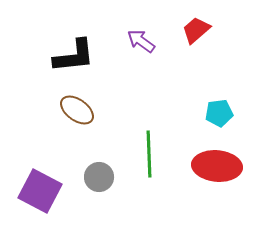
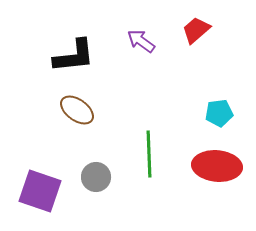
gray circle: moved 3 px left
purple square: rotated 9 degrees counterclockwise
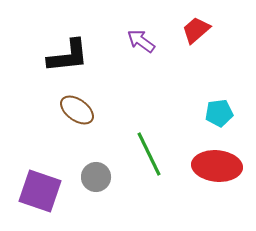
black L-shape: moved 6 px left
green line: rotated 24 degrees counterclockwise
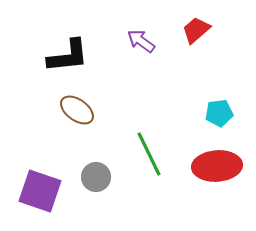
red ellipse: rotated 9 degrees counterclockwise
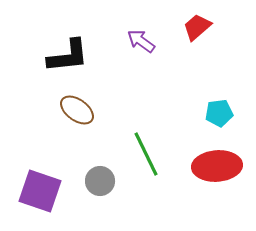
red trapezoid: moved 1 px right, 3 px up
green line: moved 3 px left
gray circle: moved 4 px right, 4 px down
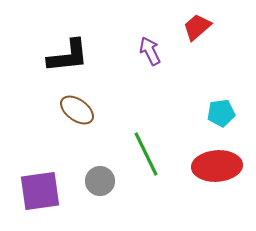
purple arrow: moved 9 px right, 10 px down; rotated 28 degrees clockwise
cyan pentagon: moved 2 px right
purple square: rotated 27 degrees counterclockwise
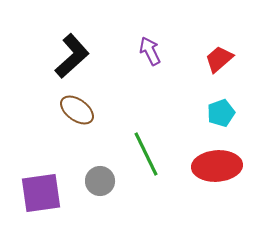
red trapezoid: moved 22 px right, 32 px down
black L-shape: moved 4 px right; rotated 36 degrees counterclockwise
cyan pentagon: rotated 12 degrees counterclockwise
purple square: moved 1 px right, 2 px down
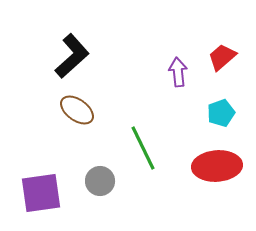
purple arrow: moved 28 px right, 21 px down; rotated 20 degrees clockwise
red trapezoid: moved 3 px right, 2 px up
green line: moved 3 px left, 6 px up
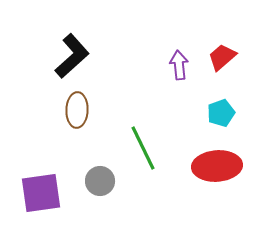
purple arrow: moved 1 px right, 7 px up
brown ellipse: rotated 56 degrees clockwise
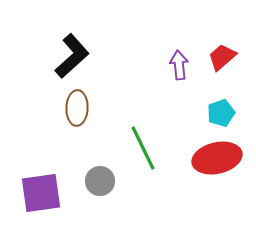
brown ellipse: moved 2 px up
red ellipse: moved 8 px up; rotated 9 degrees counterclockwise
